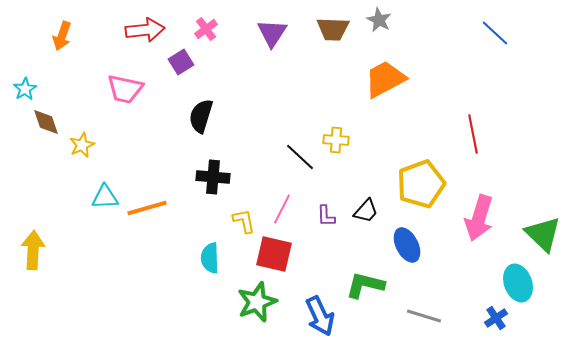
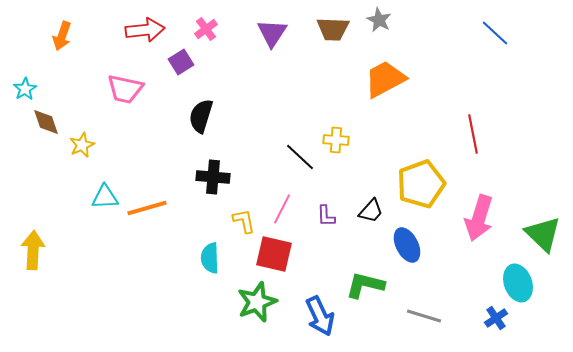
black trapezoid: moved 5 px right
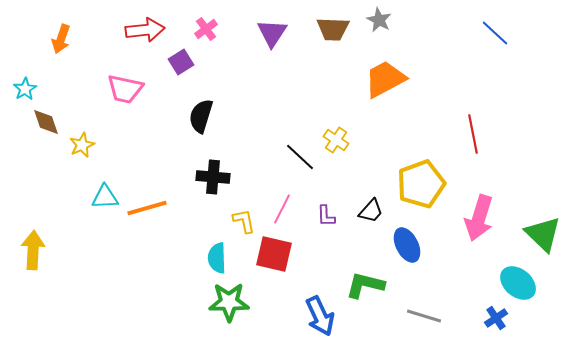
orange arrow: moved 1 px left, 3 px down
yellow cross: rotated 30 degrees clockwise
cyan semicircle: moved 7 px right
cyan ellipse: rotated 30 degrees counterclockwise
green star: moved 28 px left; rotated 21 degrees clockwise
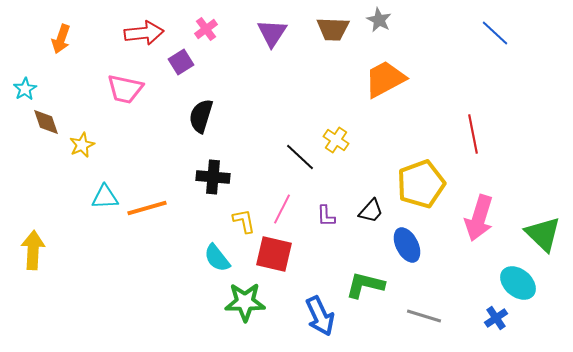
red arrow: moved 1 px left, 3 px down
cyan semicircle: rotated 36 degrees counterclockwise
green star: moved 16 px right
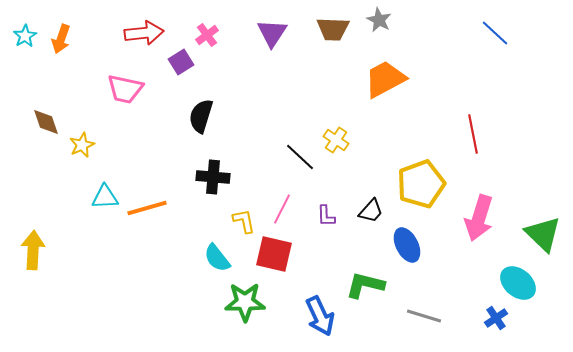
pink cross: moved 1 px right, 6 px down
cyan star: moved 53 px up
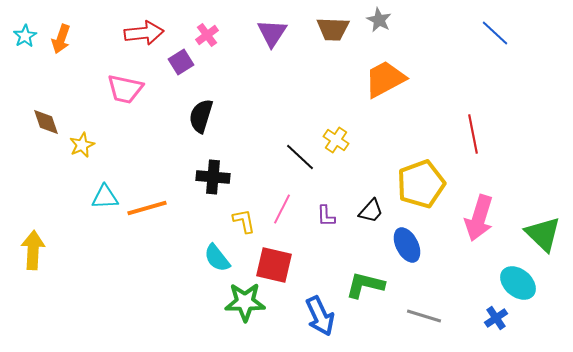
red square: moved 11 px down
